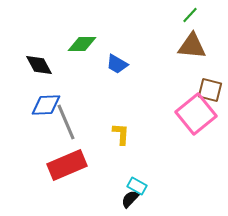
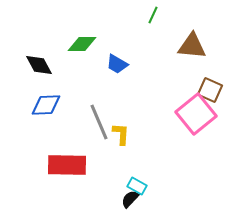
green line: moved 37 px left; rotated 18 degrees counterclockwise
brown square: rotated 10 degrees clockwise
gray line: moved 33 px right
red rectangle: rotated 24 degrees clockwise
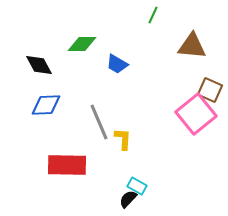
yellow L-shape: moved 2 px right, 5 px down
black semicircle: moved 2 px left
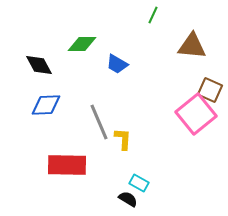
cyan rectangle: moved 2 px right, 3 px up
black semicircle: rotated 78 degrees clockwise
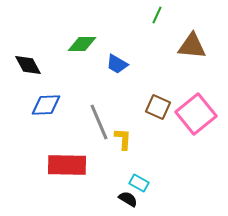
green line: moved 4 px right
black diamond: moved 11 px left
brown square: moved 52 px left, 17 px down
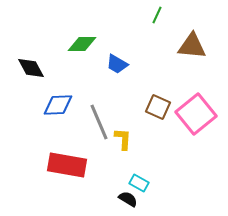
black diamond: moved 3 px right, 3 px down
blue diamond: moved 12 px right
red rectangle: rotated 9 degrees clockwise
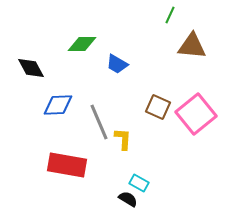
green line: moved 13 px right
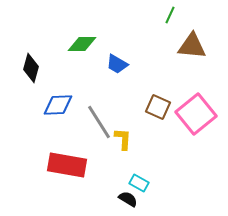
black diamond: rotated 44 degrees clockwise
gray line: rotated 9 degrees counterclockwise
